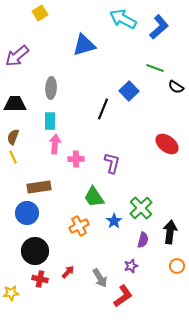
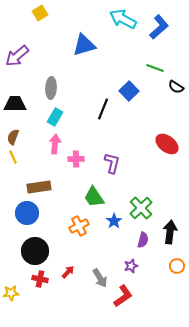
cyan rectangle: moved 5 px right, 4 px up; rotated 30 degrees clockwise
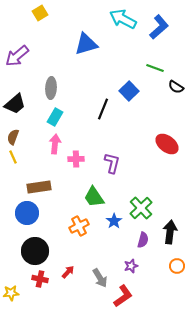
blue triangle: moved 2 px right, 1 px up
black trapezoid: rotated 140 degrees clockwise
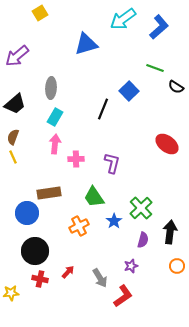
cyan arrow: rotated 64 degrees counterclockwise
brown rectangle: moved 10 px right, 6 px down
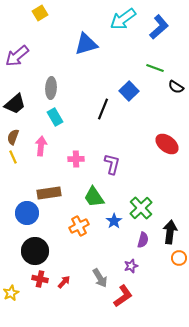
cyan rectangle: rotated 60 degrees counterclockwise
pink arrow: moved 14 px left, 2 px down
purple L-shape: moved 1 px down
orange circle: moved 2 px right, 8 px up
red arrow: moved 4 px left, 10 px down
yellow star: rotated 21 degrees counterclockwise
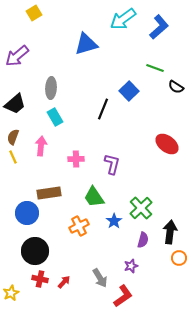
yellow square: moved 6 px left
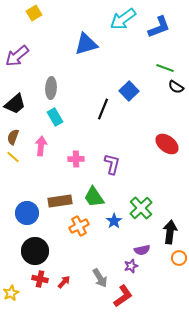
blue L-shape: rotated 20 degrees clockwise
green line: moved 10 px right
yellow line: rotated 24 degrees counterclockwise
brown rectangle: moved 11 px right, 8 px down
purple semicircle: moved 1 px left, 10 px down; rotated 63 degrees clockwise
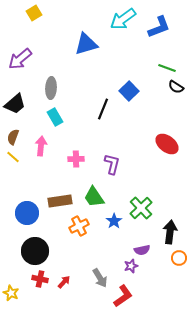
purple arrow: moved 3 px right, 3 px down
green line: moved 2 px right
yellow star: rotated 21 degrees counterclockwise
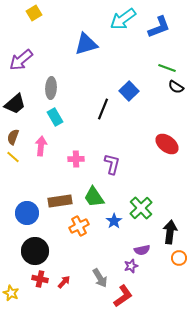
purple arrow: moved 1 px right, 1 px down
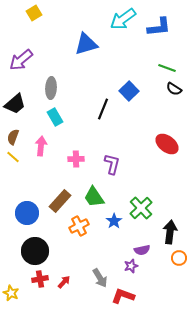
blue L-shape: rotated 15 degrees clockwise
black semicircle: moved 2 px left, 2 px down
brown rectangle: rotated 40 degrees counterclockwise
red cross: rotated 21 degrees counterclockwise
red L-shape: rotated 125 degrees counterclockwise
